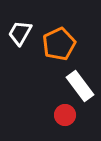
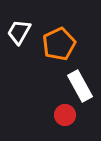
white trapezoid: moved 1 px left, 1 px up
white rectangle: rotated 8 degrees clockwise
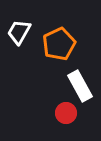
red circle: moved 1 px right, 2 px up
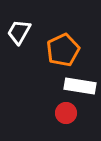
orange pentagon: moved 4 px right, 6 px down
white rectangle: rotated 52 degrees counterclockwise
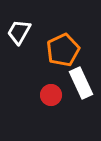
white rectangle: moved 1 px right, 3 px up; rotated 56 degrees clockwise
red circle: moved 15 px left, 18 px up
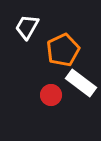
white trapezoid: moved 8 px right, 5 px up
white rectangle: rotated 28 degrees counterclockwise
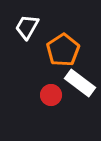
orange pentagon: rotated 8 degrees counterclockwise
white rectangle: moved 1 px left
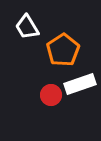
white trapezoid: rotated 60 degrees counterclockwise
white rectangle: moved 1 px down; rotated 56 degrees counterclockwise
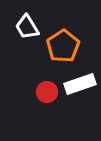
orange pentagon: moved 4 px up
red circle: moved 4 px left, 3 px up
